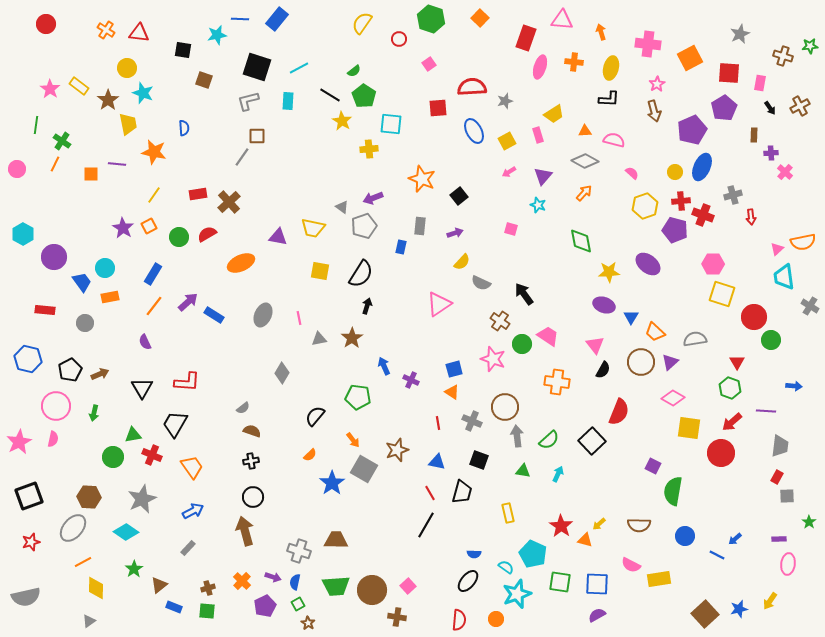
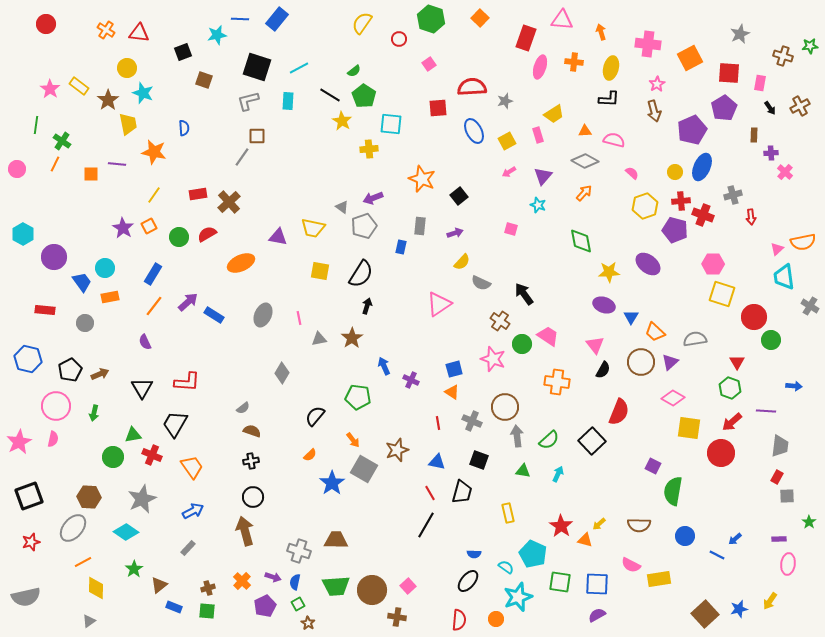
black square at (183, 50): moved 2 px down; rotated 30 degrees counterclockwise
cyan star at (517, 594): moved 1 px right, 3 px down
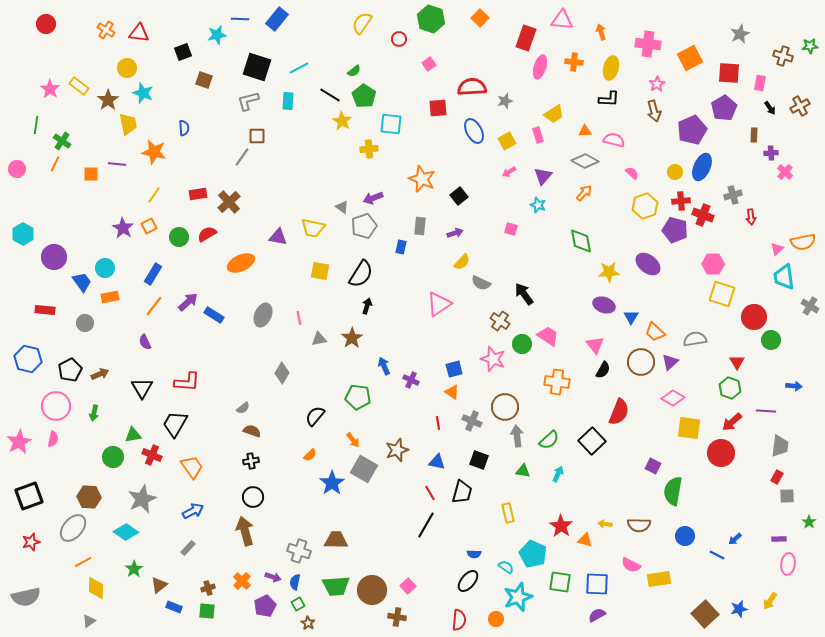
yellow arrow at (599, 524): moved 6 px right; rotated 48 degrees clockwise
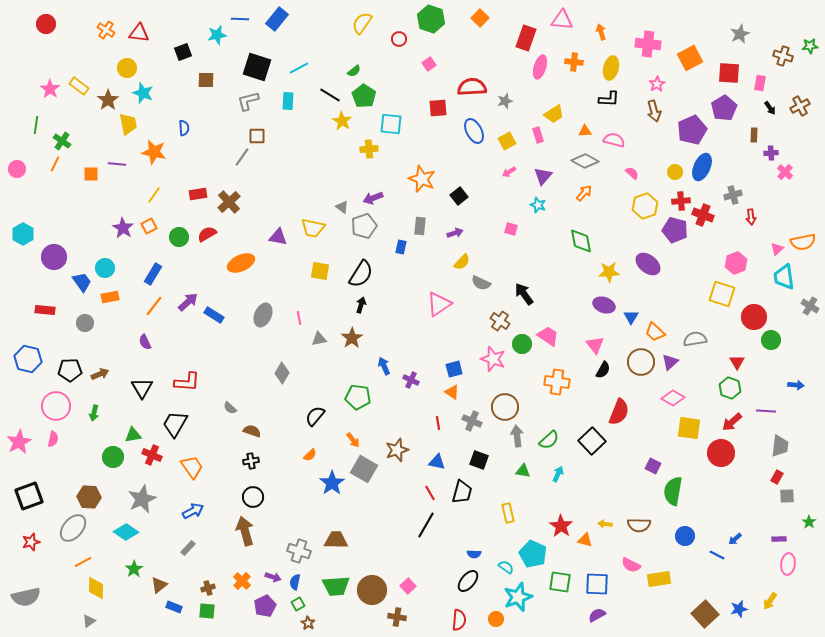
brown square at (204, 80): moved 2 px right; rotated 18 degrees counterclockwise
pink hexagon at (713, 264): moved 23 px right, 1 px up; rotated 20 degrees counterclockwise
black arrow at (367, 306): moved 6 px left, 1 px up
black pentagon at (70, 370): rotated 25 degrees clockwise
blue arrow at (794, 386): moved 2 px right, 1 px up
gray semicircle at (243, 408): moved 13 px left; rotated 80 degrees clockwise
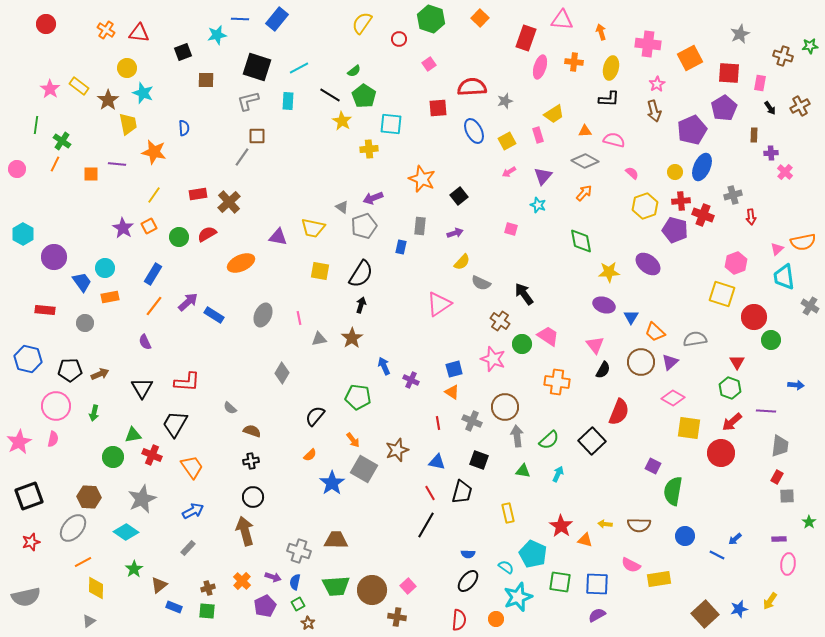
blue semicircle at (474, 554): moved 6 px left
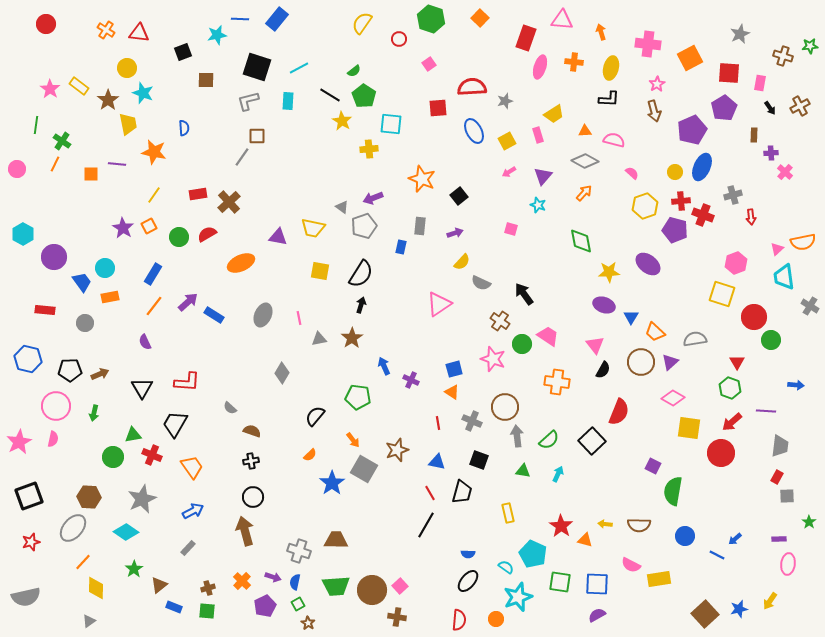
orange line at (83, 562): rotated 18 degrees counterclockwise
pink square at (408, 586): moved 8 px left
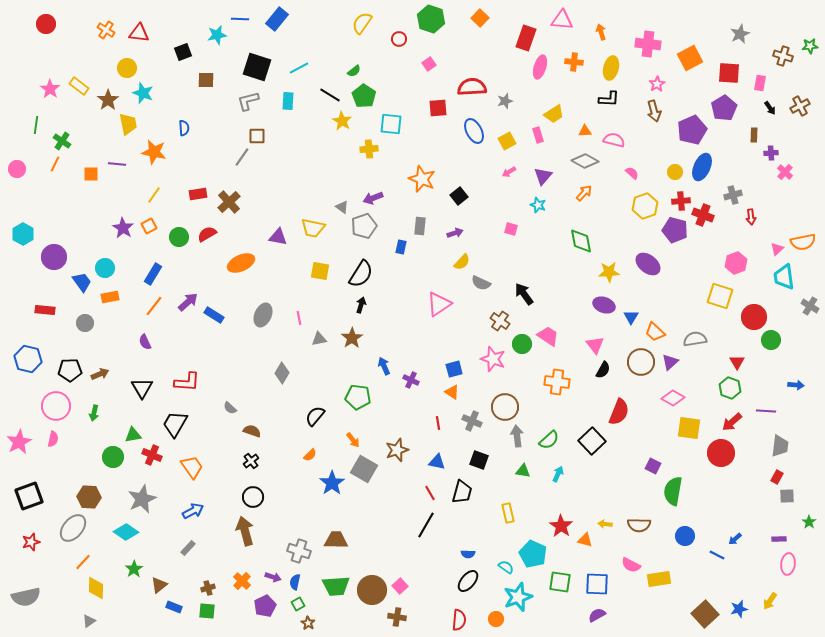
yellow square at (722, 294): moved 2 px left, 2 px down
black cross at (251, 461): rotated 28 degrees counterclockwise
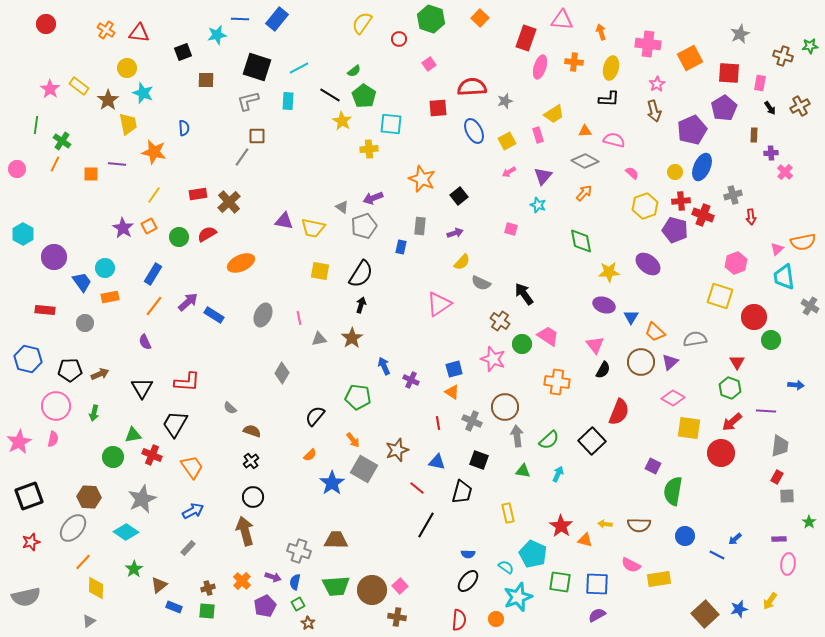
purple triangle at (278, 237): moved 6 px right, 16 px up
red line at (430, 493): moved 13 px left, 5 px up; rotated 21 degrees counterclockwise
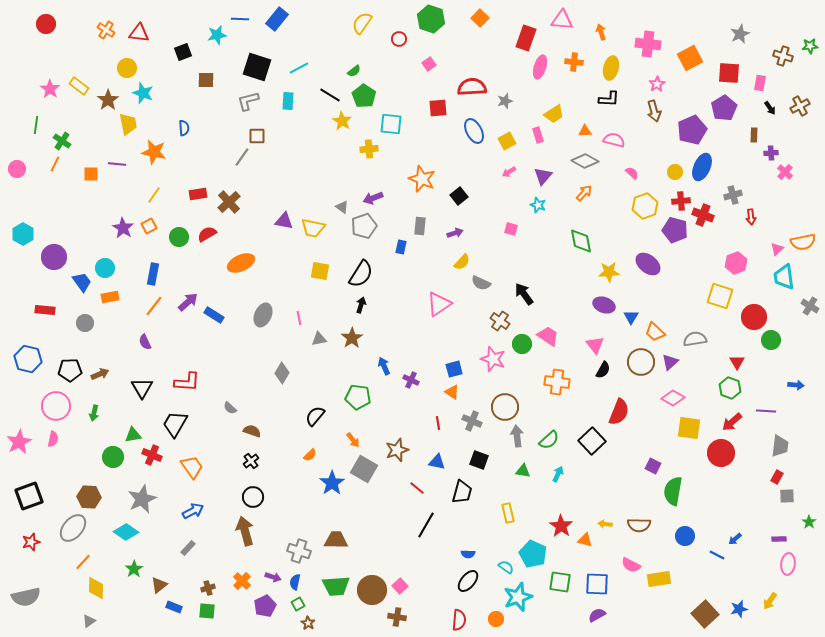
blue rectangle at (153, 274): rotated 20 degrees counterclockwise
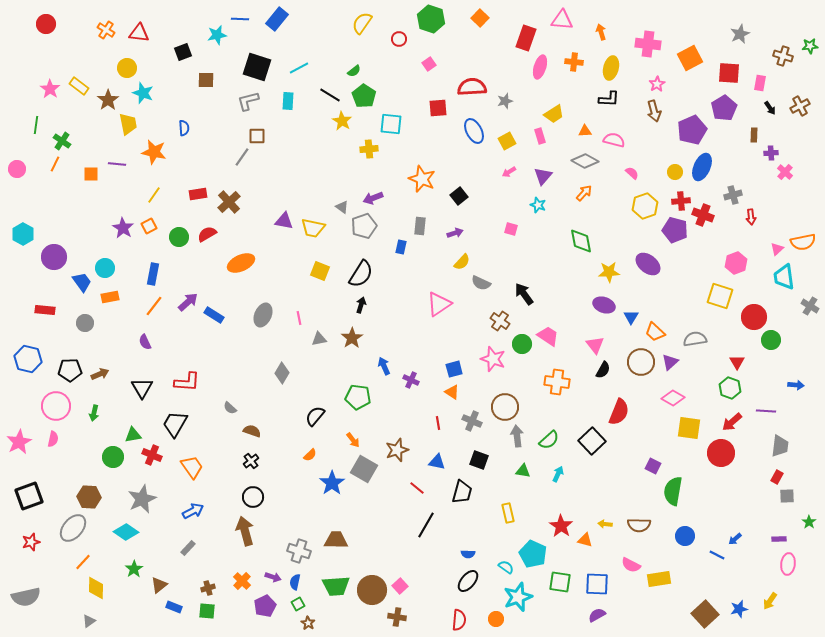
pink rectangle at (538, 135): moved 2 px right, 1 px down
yellow square at (320, 271): rotated 12 degrees clockwise
